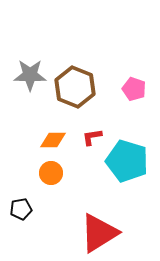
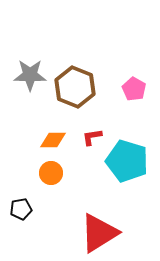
pink pentagon: rotated 10 degrees clockwise
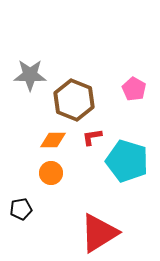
brown hexagon: moved 1 px left, 13 px down
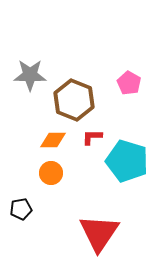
pink pentagon: moved 5 px left, 6 px up
red L-shape: rotated 10 degrees clockwise
red triangle: rotated 24 degrees counterclockwise
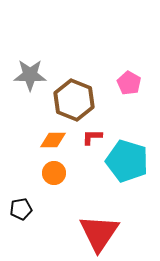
orange circle: moved 3 px right
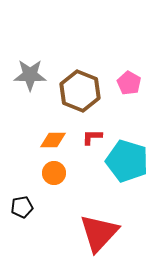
brown hexagon: moved 6 px right, 9 px up
black pentagon: moved 1 px right, 2 px up
red triangle: rotated 9 degrees clockwise
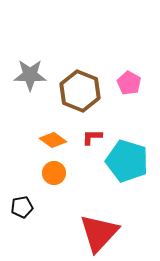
orange diamond: rotated 36 degrees clockwise
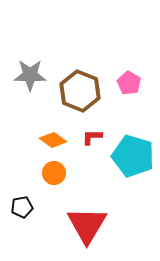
cyan pentagon: moved 6 px right, 5 px up
red triangle: moved 12 px left, 8 px up; rotated 12 degrees counterclockwise
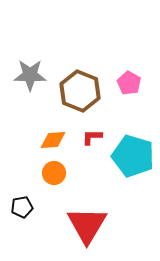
orange diamond: rotated 40 degrees counterclockwise
